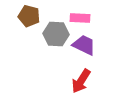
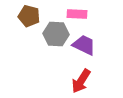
pink rectangle: moved 3 px left, 4 px up
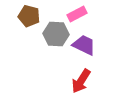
pink rectangle: rotated 30 degrees counterclockwise
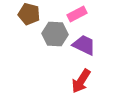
brown pentagon: moved 2 px up
gray hexagon: moved 1 px left
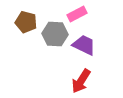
brown pentagon: moved 3 px left, 8 px down
